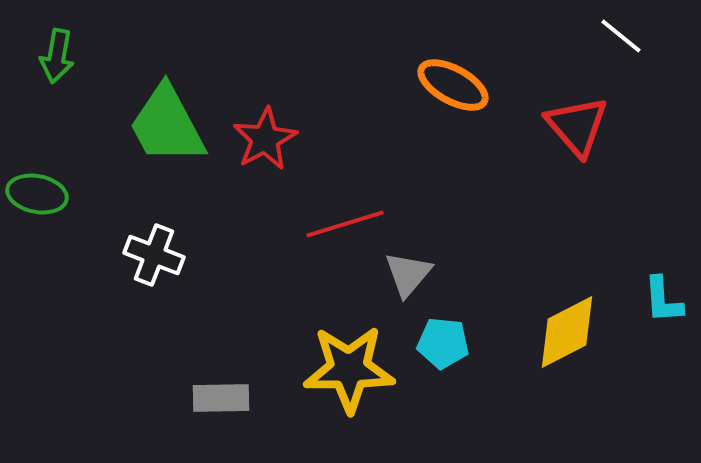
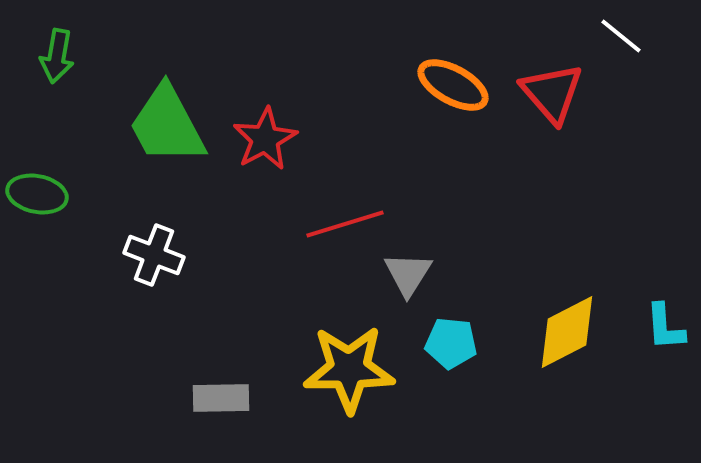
red triangle: moved 25 px left, 33 px up
gray triangle: rotated 8 degrees counterclockwise
cyan L-shape: moved 2 px right, 27 px down
cyan pentagon: moved 8 px right
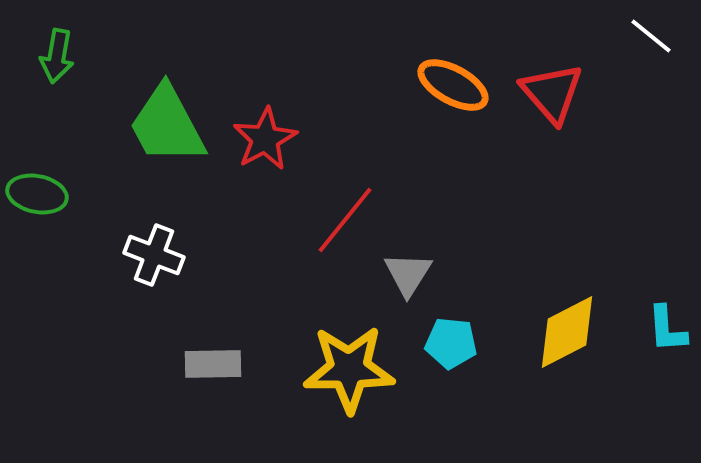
white line: moved 30 px right
red line: moved 4 px up; rotated 34 degrees counterclockwise
cyan L-shape: moved 2 px right, 2 px down
gray rectangle: moved 8 px left, 34 px up
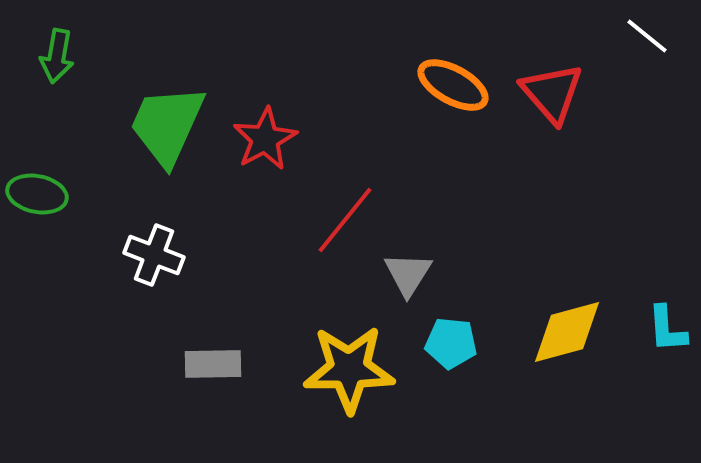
white line: moved 4 px left
green trapezoid: rotated 52 degrees clockwise
yellow diamond: rotated 12 degrees clockwise
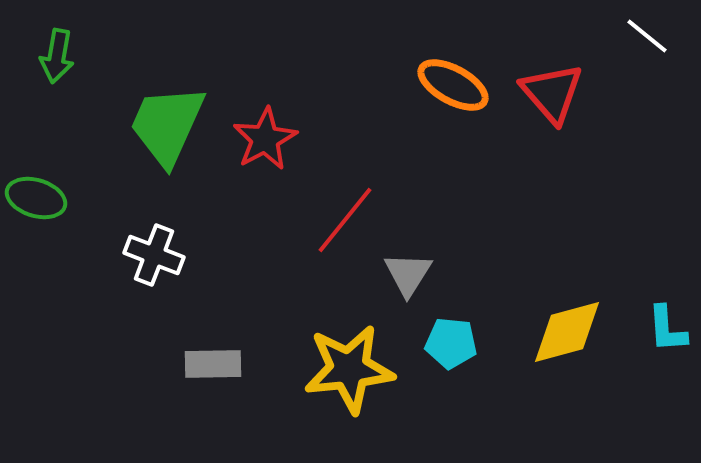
green ellipse: moved 1 px left, 4 px down; rotated 6 degrees clockwise
yellow star: rotated 6 degrees counterclockwise
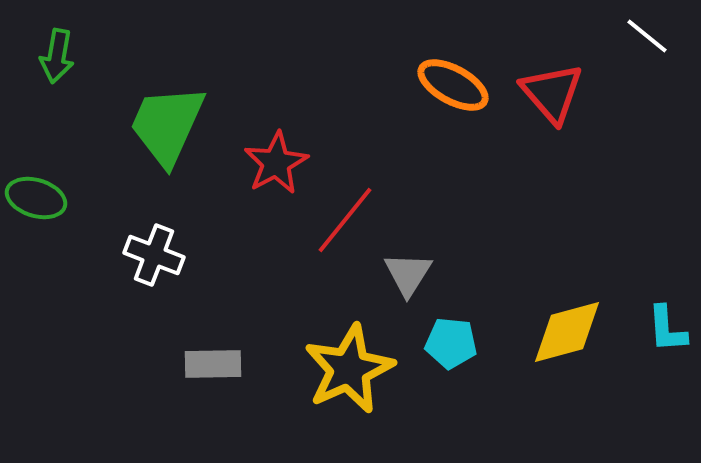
red star: moved 11 px right, 24 px down
yellow star: rotated 18 degrees counterclockwise
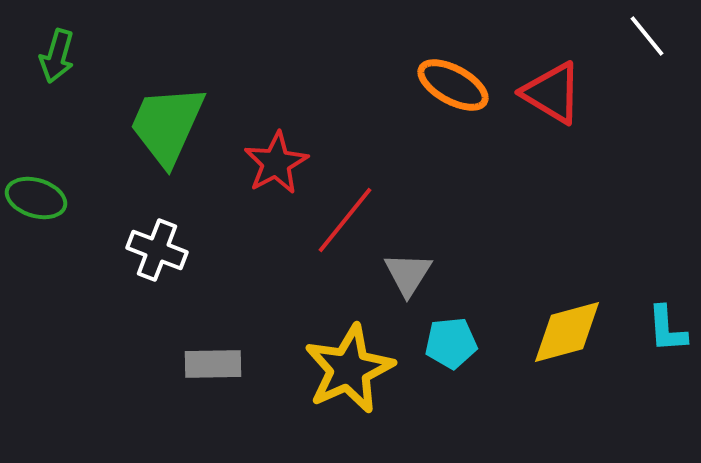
white line: rotated 12 degrees clockwise
green arrow: rotated 6 degrees clockwise
red triangle: rotated 18 degrees counterclockwise
white cross: moved 3 px right, 5 px up
cyan pentagon: rotated 12 degrees counterclockwise
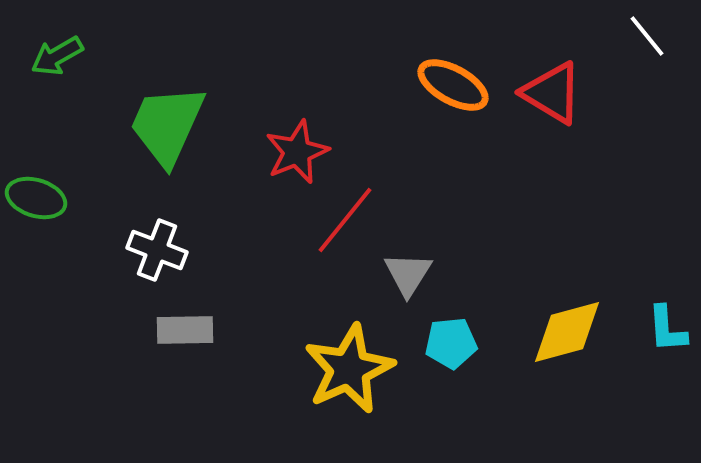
green arrow: rotated 44 degrees clockwise
red star: moved 21 px right, 11 px up; rotated 6 degrees clockwise
gray rectangle: moved 28 px left, 34 px up
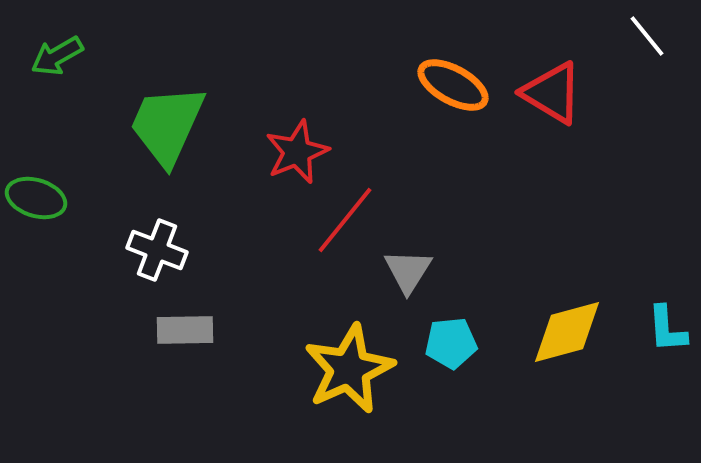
gray triangle: moved 3 px up
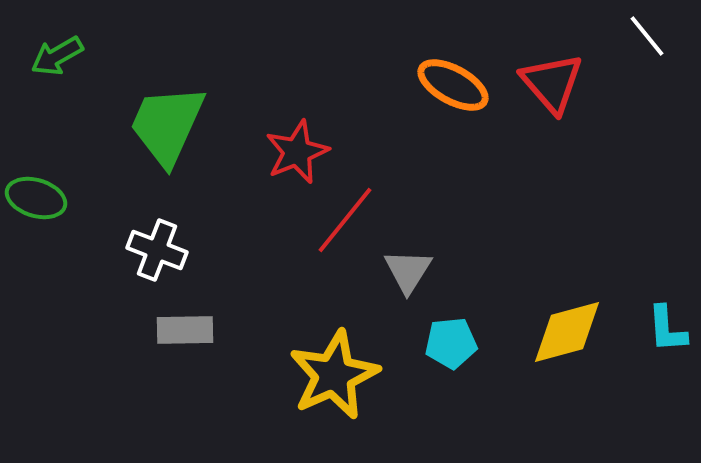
red triangle: moved 10 px up; rotated 18 degrees clockwise
yellow star: moved 15 px left, 6 px down
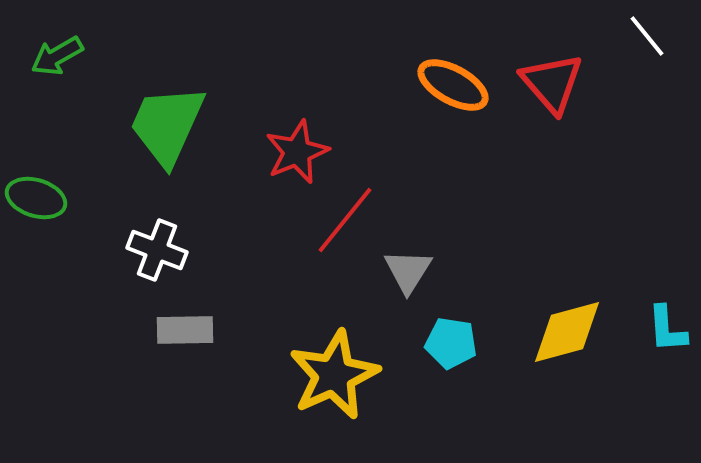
cyan pentagon: rotated 15 degrees clockwise
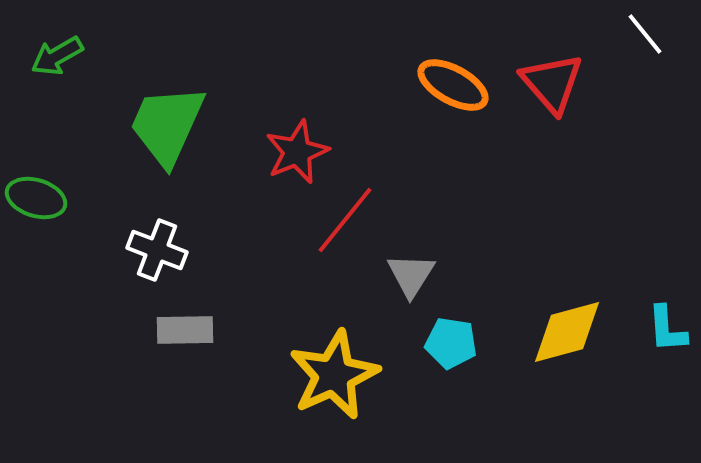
white line: moved 2 px left, 2 px up
gray triangle: moved 3 px right, 4 px down
